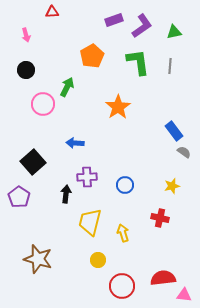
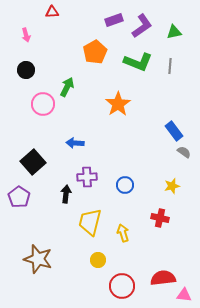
orange pentagon: moved 3 px right, 4 px up
green L-shape: rotated 120 degrees clockwise
orange star: moved 3 px up
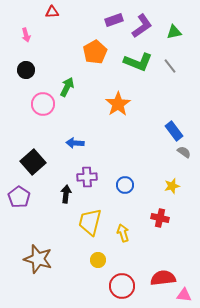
gray line: rotated 42 degrees counterclockwise
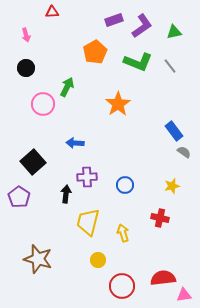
black circle: moved 2 px up
yellow trapezoid: moved 2 px left
pink triangle: rotated 14 degrees counterclockwise
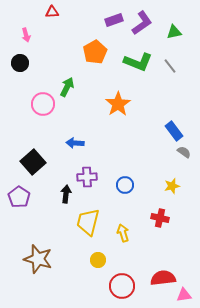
purple L-shape: moved 3 px up
black circle: moved 6 px left, 5 px up
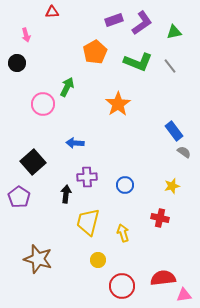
black circle: moved 3 px left
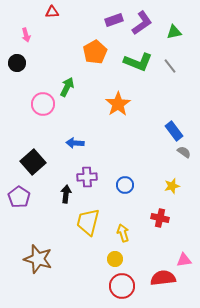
yellow circle: moved 17 px right, 1 px up
pink triangle: moved 35 px up
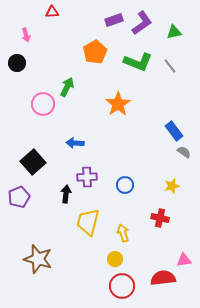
purple pentagon: rotated 15 degrees clockwise
